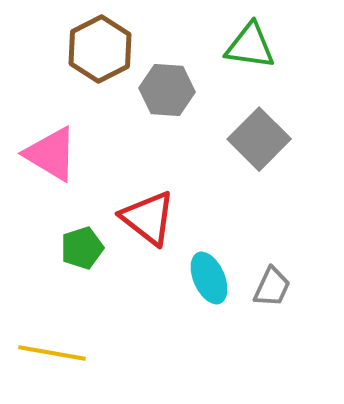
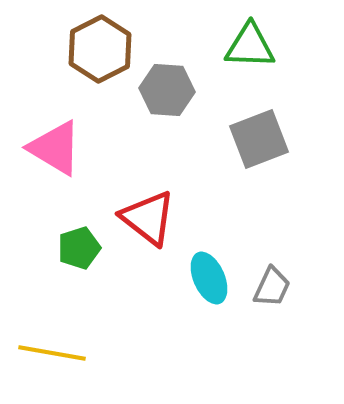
green triangle: rotated 6 degrees counterclockwise
gray square: rotated 24 degrees clockwise
pink triangle: moved 4 px right, 6 px up
green pentagon: moved 3 px left
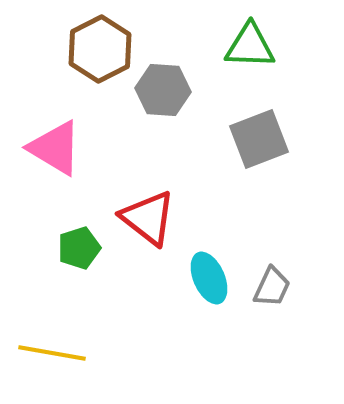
gray hexagon: moved 4 px left
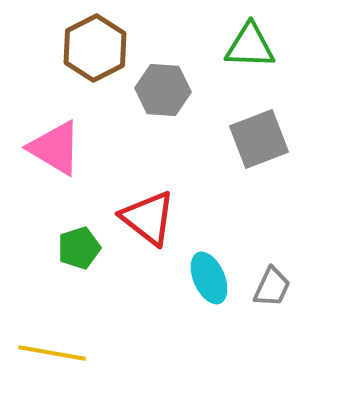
brown hexagon: moved 5 px left, 1 px up
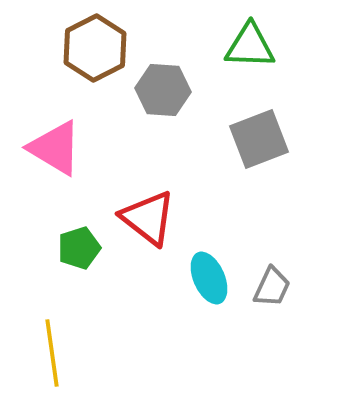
yellow line: rotated 72 degrees clockwise
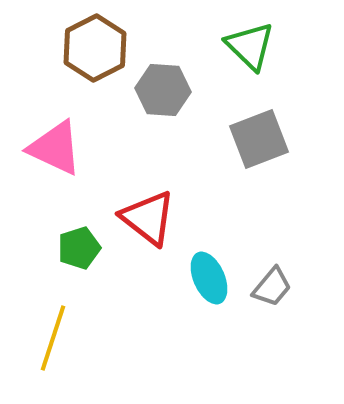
green triangle: rotated 42 degrees clockwise
pink triangle: rotated 6 degrees counterclockwise
gray trapezoid: rotated 15 degrees clockwise
yellow line: moved 1 px right, 15 px up; rotated 26 degrees clockwise
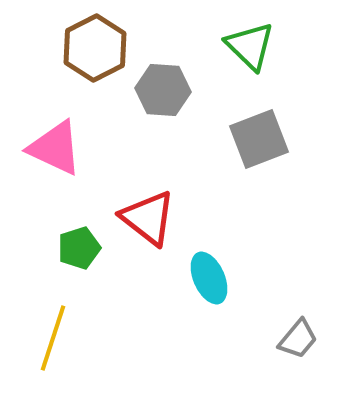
gray trapezoid: moved 26 px right, 52 px down
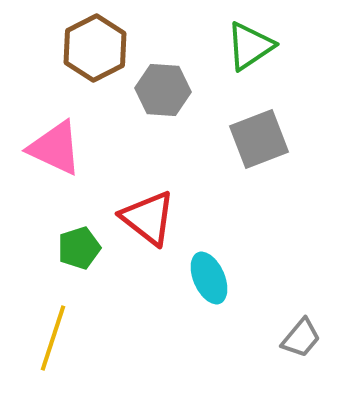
green triangle: rotated 42 degrees clockwise
gray trapezoid: moved 3 px right, 1 px up
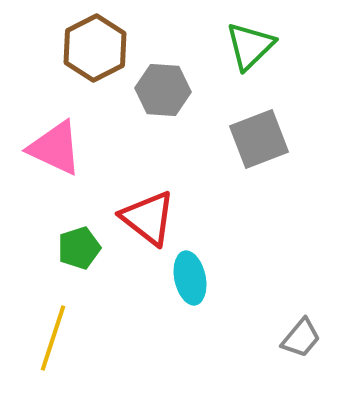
green triangle: rotated 10 degrees counterclockwise
cyan ellipse: moved 19 px left; rotated 12 degrees clockwise
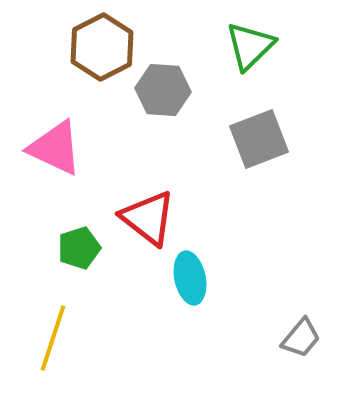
brown hexagon: moved 7 px right, 1 px up
